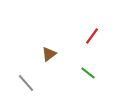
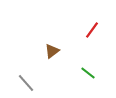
red line: moved 6 px up
brown triangle: moved 3 px right, 3 px up
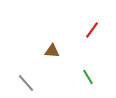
brown triangle: rotated 42 degrees clockwise
green line: moved 4 px down; rotated 21 degrees clockwise
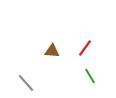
red line: moved 7 px left, 18 px down
green line: moved 2 px right, 1 px up
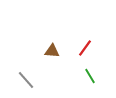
gray line: moved 3 px up
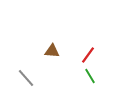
red line: moved 3 px right, 7 px down
gray line: moved 2 px up
